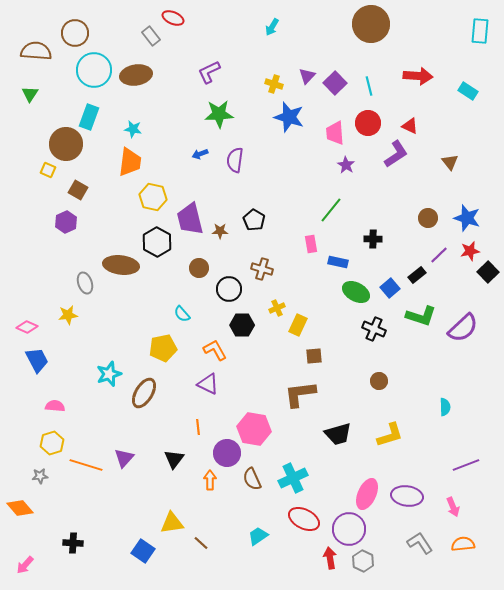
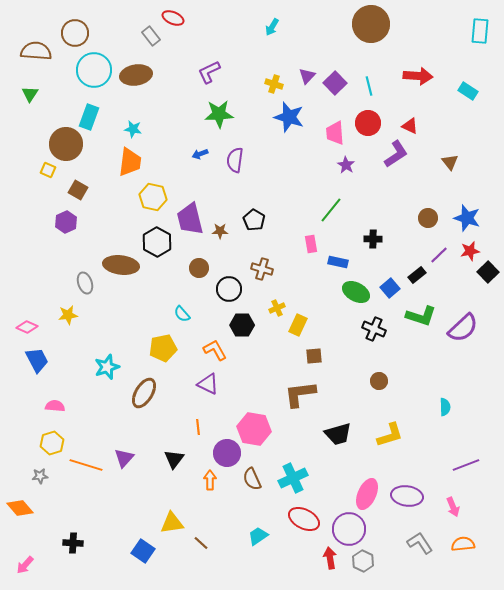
cyan star at (109, 374): moved 2 px left, 7 px up
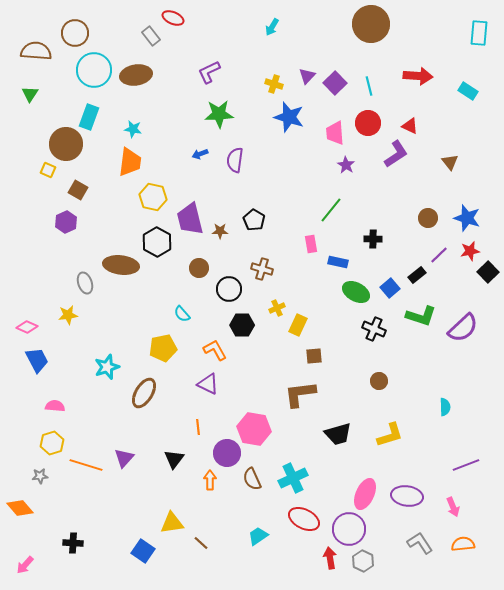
cyan rectangle at (480, 31): moved 1 px left, 2 px down
pink ellipse at (367, 494): moved 2 px left
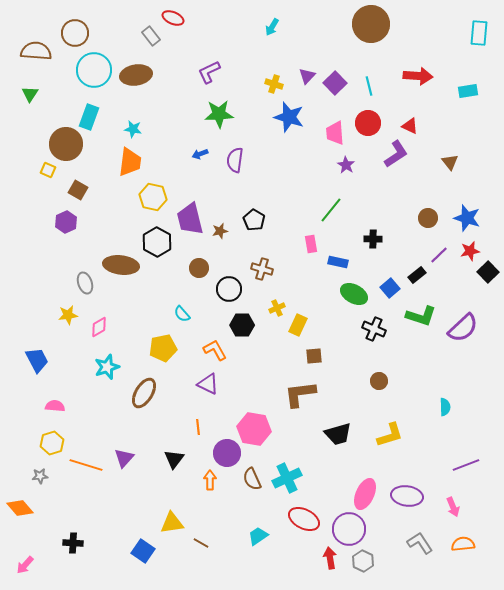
cyan rectangle at (468, 91): rotated 42 degrees counterclockwise
brown star at (220, 231): rotated 14 degrees counterclockwise
green ellipse at (356, 292): moved 2 px left, 2 px down
pink diamond at (27, 327): moved 72 px right; rotated 55 degrees counterclockwise
cyan cross at (293, 478): moved 6 px left
brown line at (201, 543): rotated 14 degrees counterclockwise
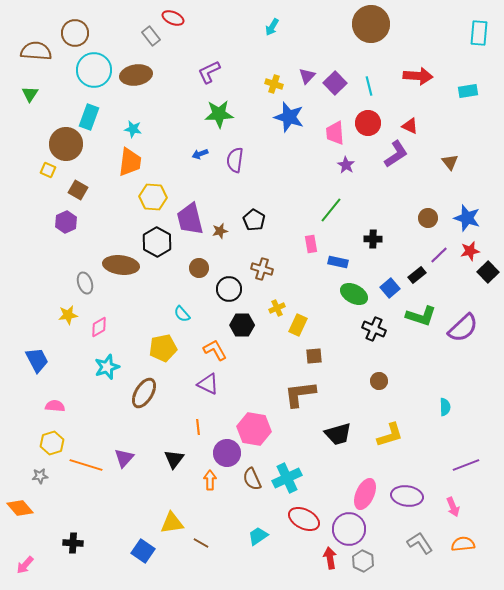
yellow hexagon at (153, 197): rotated 8 degrees counterclockwise
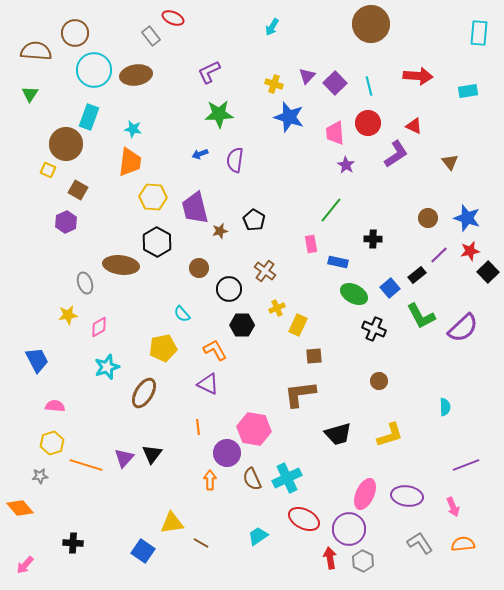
red triangle at (410, 126): moved 4 px right
purple trapezoid at (190, 219): moved 5 px right, 11 px up
brown cross at (262, 269): moved 3 px right, 2 px down; rotated 20 degrees clockwise
green L-shape at (421, 316): rotated 44 degrees clockwise
black triangle at (174, 459): moved 22 px left, 5 px up
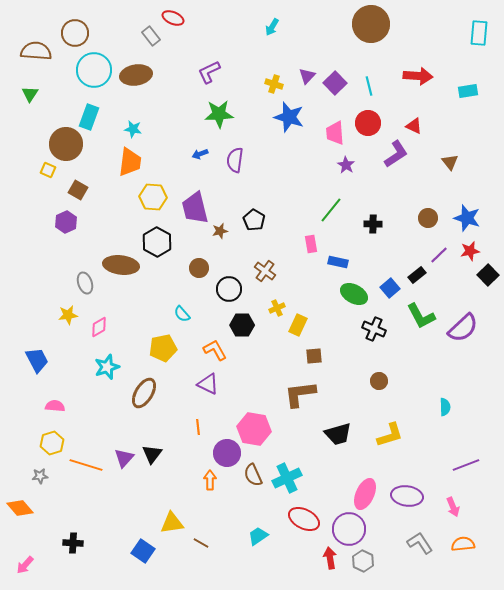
black cross at (373, 239): moved 15 px up
black square at (488, 272): moved 3 px down
brown semicircle at (252, 479): moved 1 px right, 4 px up
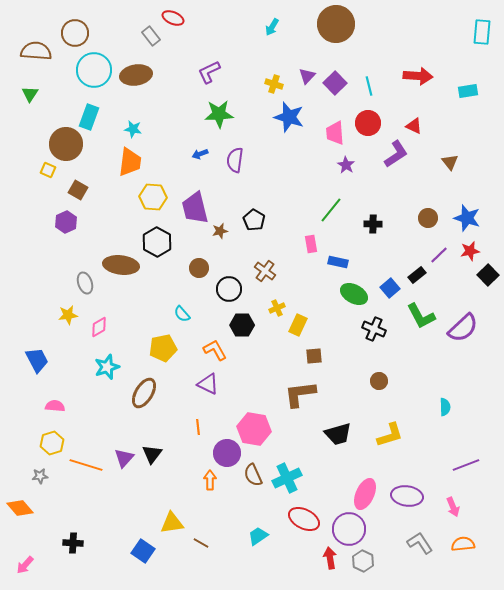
brown circle at (371, 24): moved 35 px left
cyan rectangle at (479, 33): moved 3 px right, 1 px up
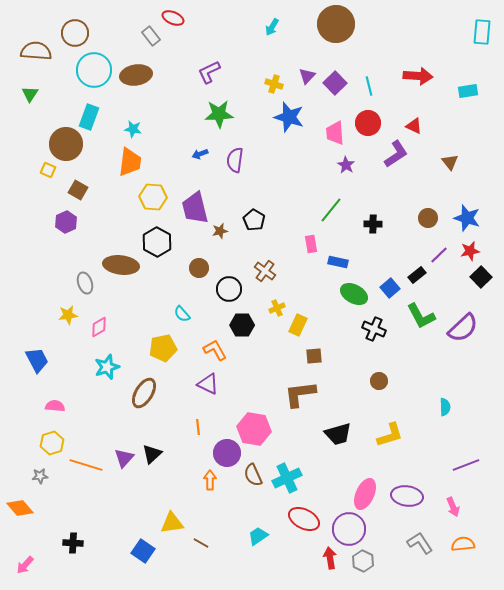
black square at (488, 275): moved 7 px left, 2 px down
black triangle at (152, 454): rotated 10 degrees clockwise
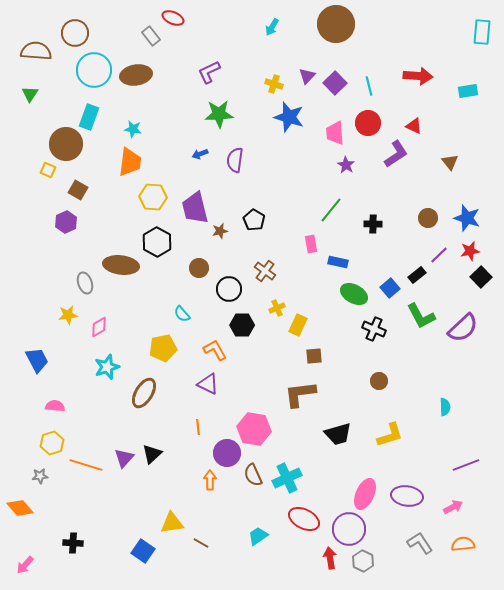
pink arrow at (453, 507): rotated 96 degrees counterclockwise
